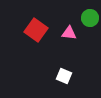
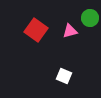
pink triangle: moved 1 px right, 2 px up; rotated 21 degrees counterclockwise
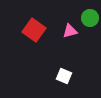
red square: moved 2 px left
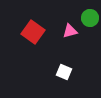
red square: moved 1 px left, 2 px down
white square: moved 4 px up
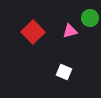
red square: rotated 10 degrees clockwise
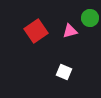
red square: moved 3 px right, 1 px up; rotated 10 degrees clockwise
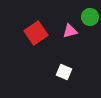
green circle: moved 1 px up
red square: moved 2 px down
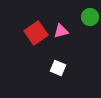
pink triangle: moved 9 px left
white square: moved 6 px left, 4 px up
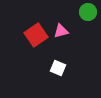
green circle: moved 2 px left, 5 px up
red square: moved 2 px down
